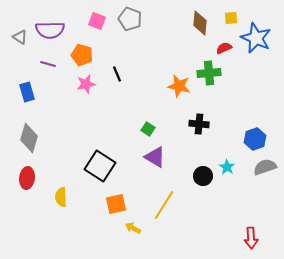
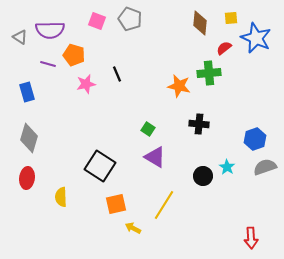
red semicircle: rotated 14 degrees counterclockwise
orange pentagon: moved 8 px left
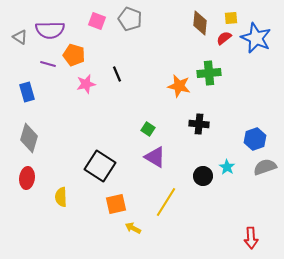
red semicircle: moved 10 px up
yellow line: moved 2 px right, 3 px up
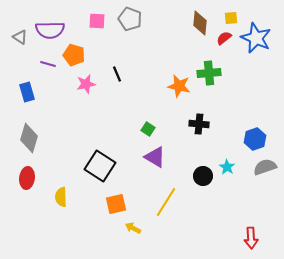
pink square: rotated 18 degrees counterclockwise
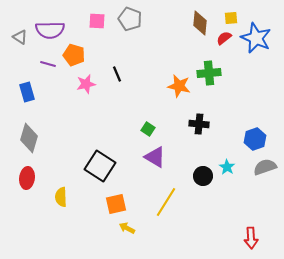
yellow arrow: moved 6 px left
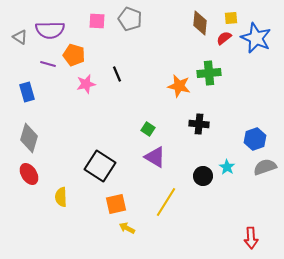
red ellipse: moved 2 px right, 4 px up; rotated 40 degrees counterclockwise
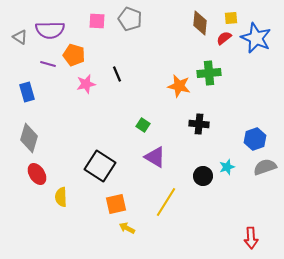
green square: moved 5 px left, 4 px up
cyan star: rotated 21 degrees clockwise
red ellipse: moved 8 px right
